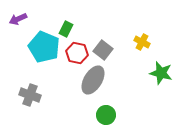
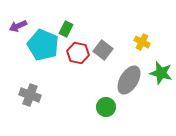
purple arrow: moved 7 px down
cyan pentagon: moved 1 px left, 2 px up
red hexagon: moved 1 px right
gray ellipse: moved 36 px right
green circle: moved 8 px up
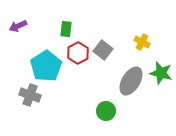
green rectangle: rotated 21 degrees counterclockwise
cyan pentagon: moved 3 px right, 21 px down; rotated 16 degrees clockwise
red hexagon: rotated 20 degrees clockwise
gray ellipse: moved 2 px right, 1 px down
green circle: moved 4 px down
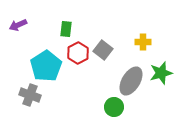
purple arrow: moved 1 px up
yellow cross: moved 1 px right; rotated 28 degrees counterclockwise
green star: rotated 30 degrees counterclockwise
green circle: moved 8 px right, 4 px up
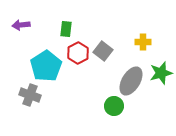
purple arrow: moved 3 px right; rotated 18 degrees clockwise
gray square: moved 1 px down
green circle: moved 1 px up
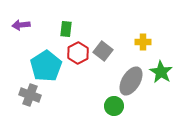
green star: moved 1 px up; rotated 25 degrees counterclockwise
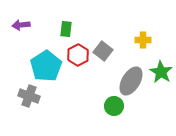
yellow cross: moved 2 px up
red hexagon: moved 2 px down
gray cross: moved 1 px left, 1 px down
